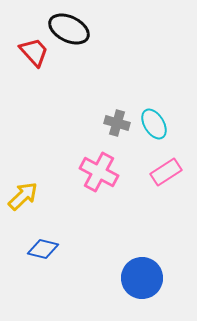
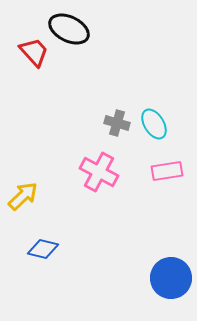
pink rectangle: moved 1 px right, 1 px up; rotated 24 degrees clockwise
blue circle: moved 29 px right
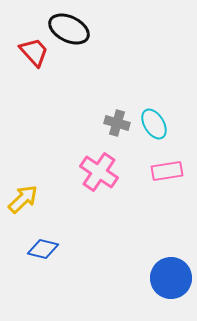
pink cross: rotated 6 degrees clockwise
yellow arrow: moved 3 px down
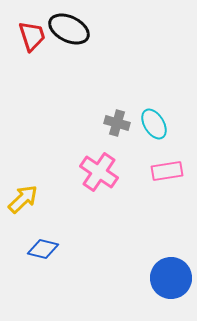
red trapezoid: moved 2 px left, 16 px up; rotated 24 degrees clockwise
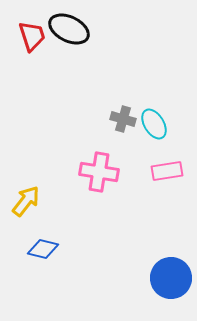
gray cross: moved 6 px right, 4 px up
pink cross: rotated 24 degrees counterclockwise
yellow arrow: moved 3 px right, 2 px down; rotated 8 degrees counterclockwise
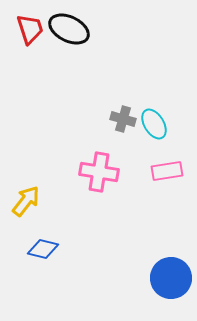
red trapezoid: moved 2 px left, 7 px up
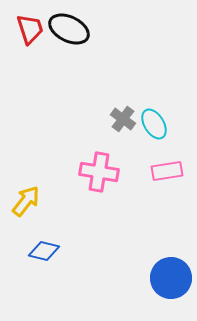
gray cross: rotated 20 degrees clockwise
blue diamond: moved 1 px right, 2 px down
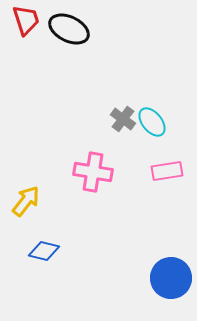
red trapezoid: moved 4 px left, 9 px up
cyan ellipse: moved 2 px left, 2 px up; rotated 8 degrees counterclockwise
pink cross: moved 6 px left
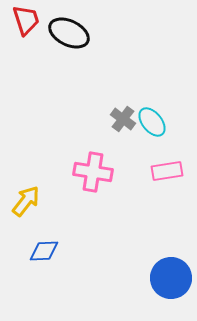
black ellipse: moved 4 px down
blue diamond: rotated 16 degrees counterclockwise
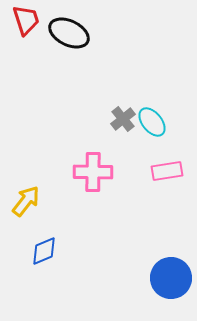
gray cross: rotated 15 degrees clockwise
pink cross: rotated 9 degrees counterclockwise
blue diamond: rotated 20 degrees counterclockwise
